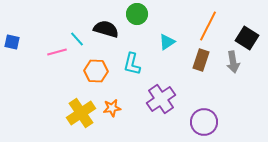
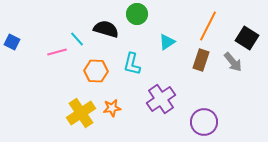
blue square: rotated 14 degrees clockwise
gray arrow: rotated 30 degrees counterclockwise
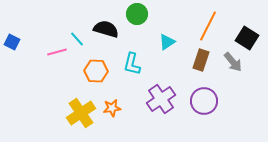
purple circle: moved 21 px up
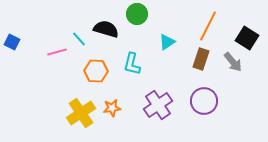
cyan line: moved 2 px right
brown rectangle: moved 1 px up
purple cross: moved 3 px left, 6 px down
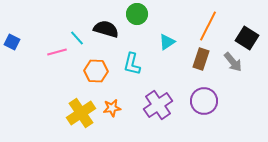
cyan line: moved 2 px left, 1 px up
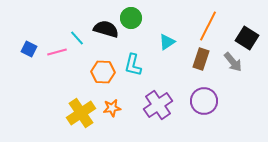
green circle: moved 6 px left, 4 px down
blue square: moved 17 px right, 7 px down
cyan L-shape: moved 1 px right, 1 px down
orange hexagon: moved 7 px right, 1 px down
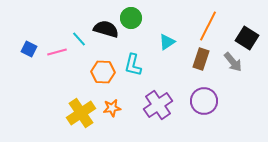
cyan line: moved 2 px right, 1 px down
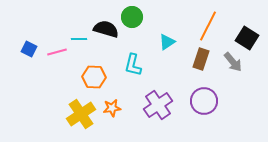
green circle: moved 1 px right, 1 px up
cyan line: rotated 49 degrees counterclockwise
orange hexagon: moved 9 px left, 5 px down
yellow cross: moved 1 px down
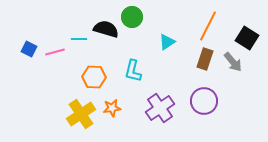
pink line: moved 2 px left
brown rectangle: moved 4 px right
cyan L-shape: moved 6 px down
purple cross: moved 2 px right, 3 px down
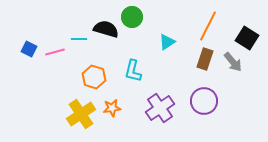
orange hexagon: rotated 15 degrees clockwise
